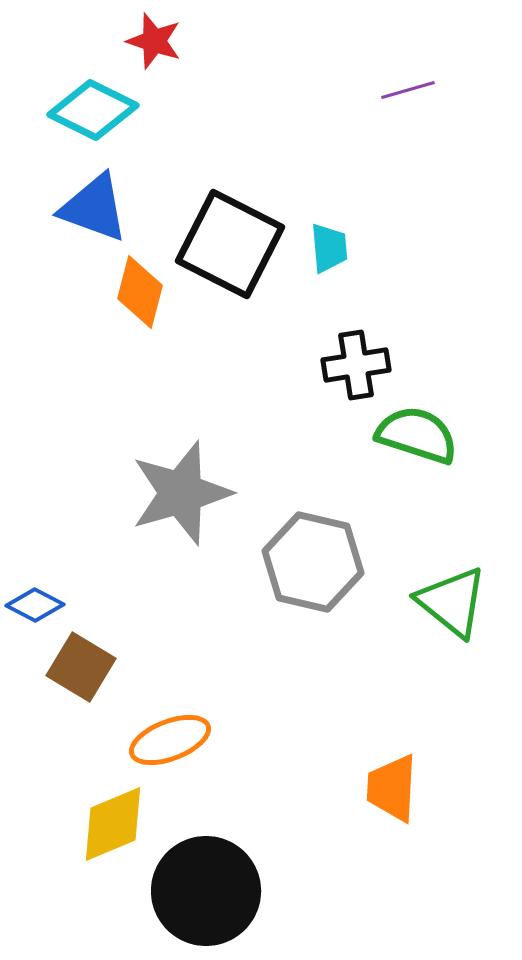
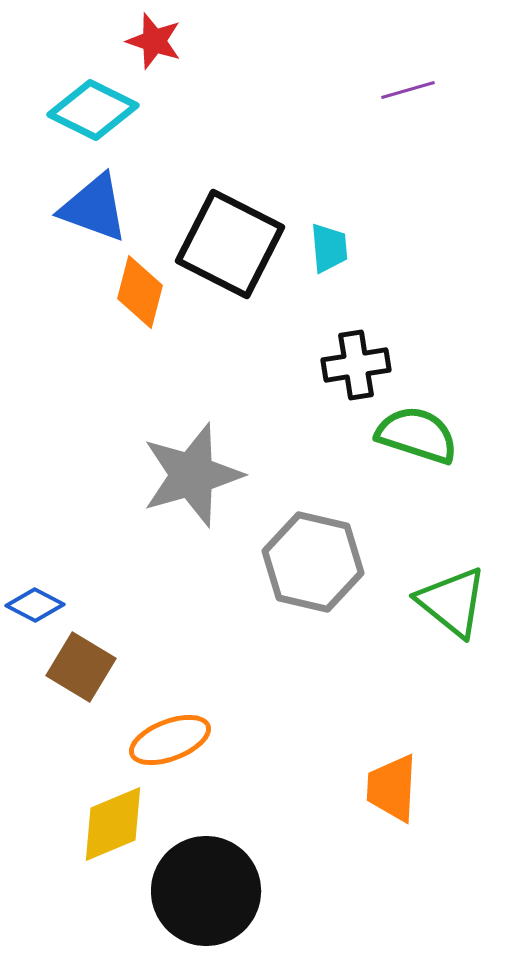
gray star: moved 11 px right, 18 px up
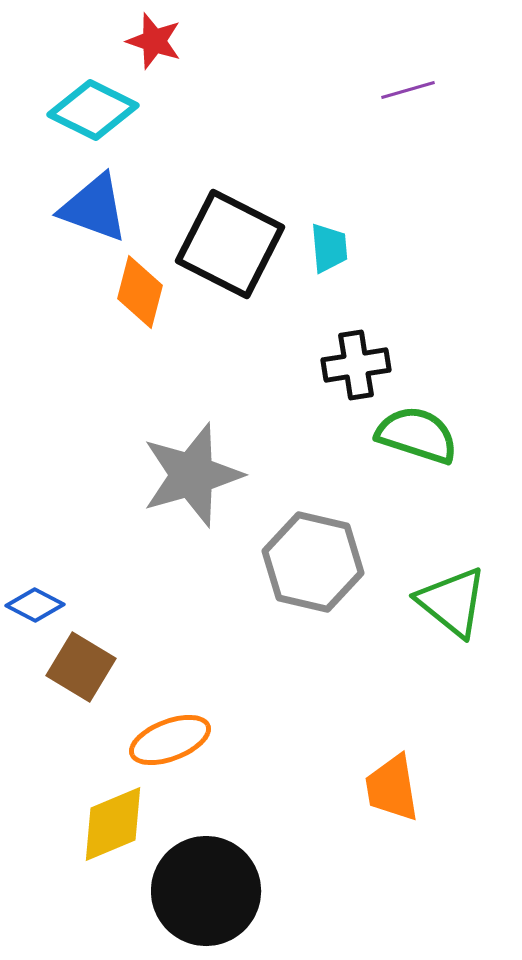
orange trapezoid: rotated 12 degrees counterclockwise
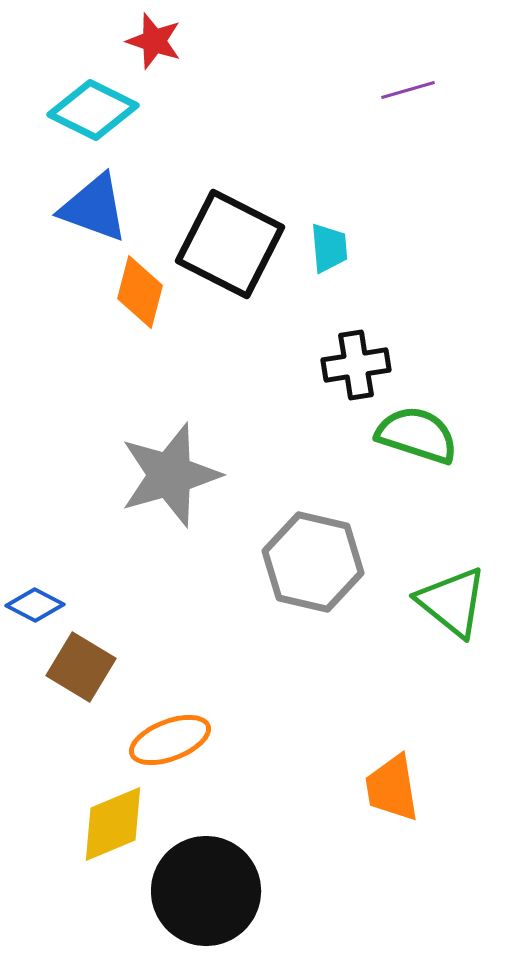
gray star: moved 22 px left
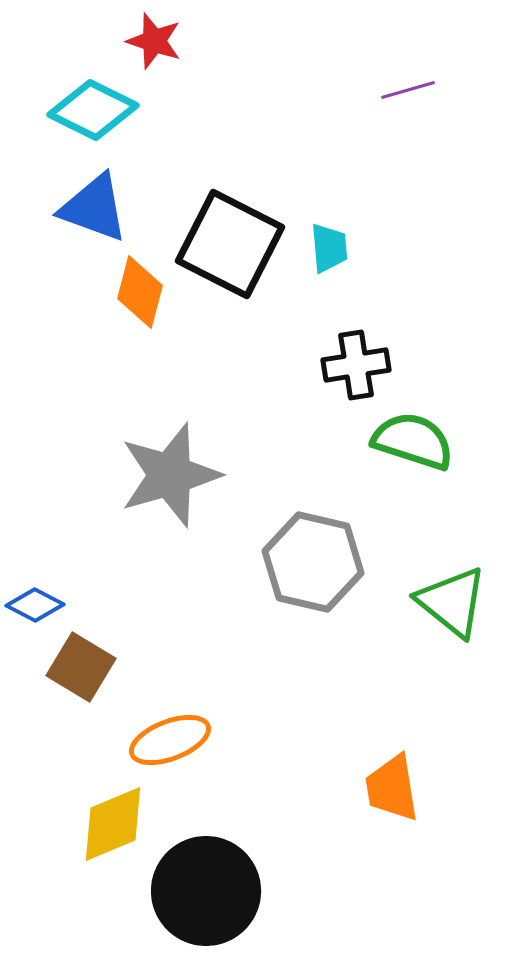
green semicircle: moved 4 px left, 6 px down
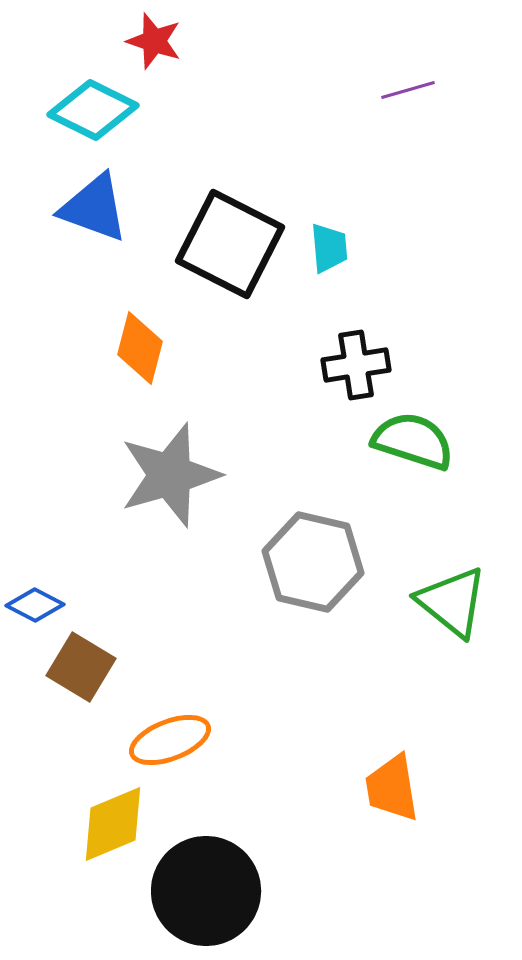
orange diamond: moved 56 px down
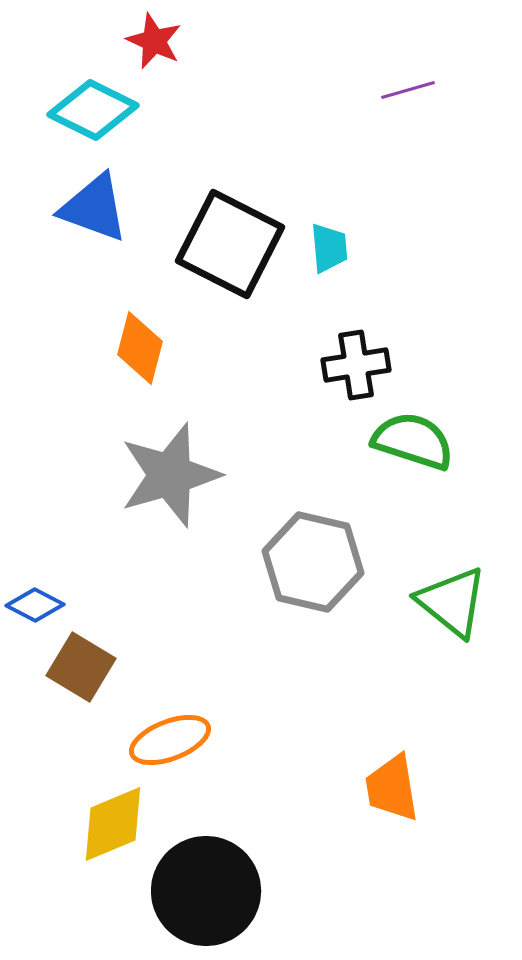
red star: rotated 6 degrees clockwise
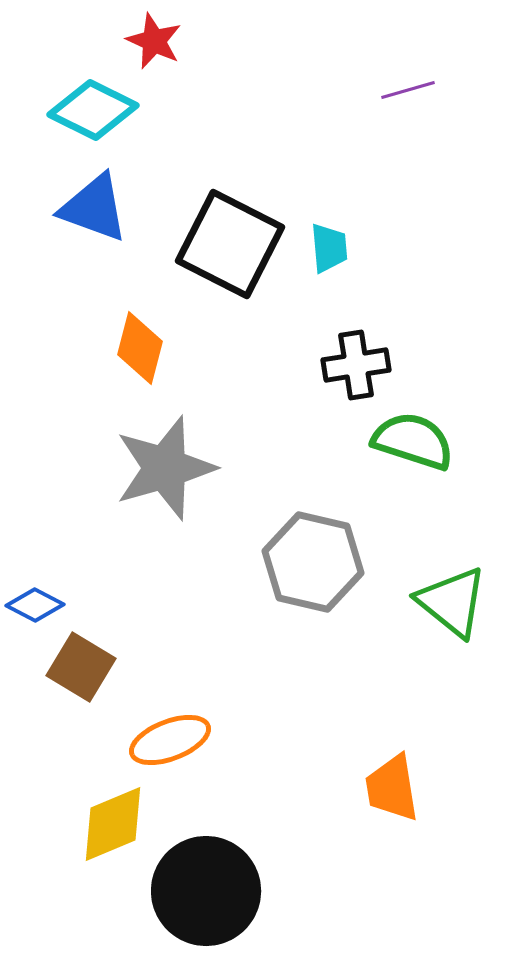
gray star: moved 5 px left, 7 px up
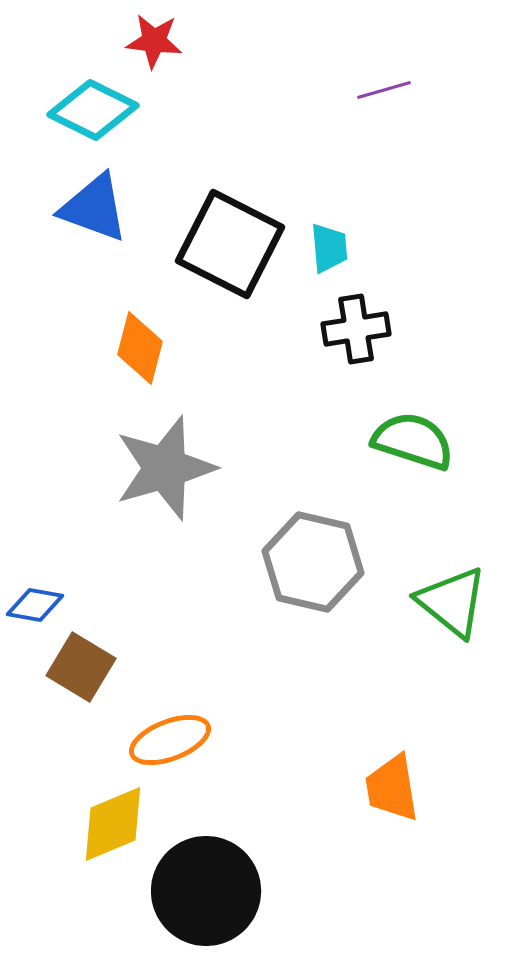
red star: rotated 18 degrees counterclockwise
purple line: moved 24 px left
black cross: moved 36 px up
blue diamond: rotated 18 degrees counterclockwise
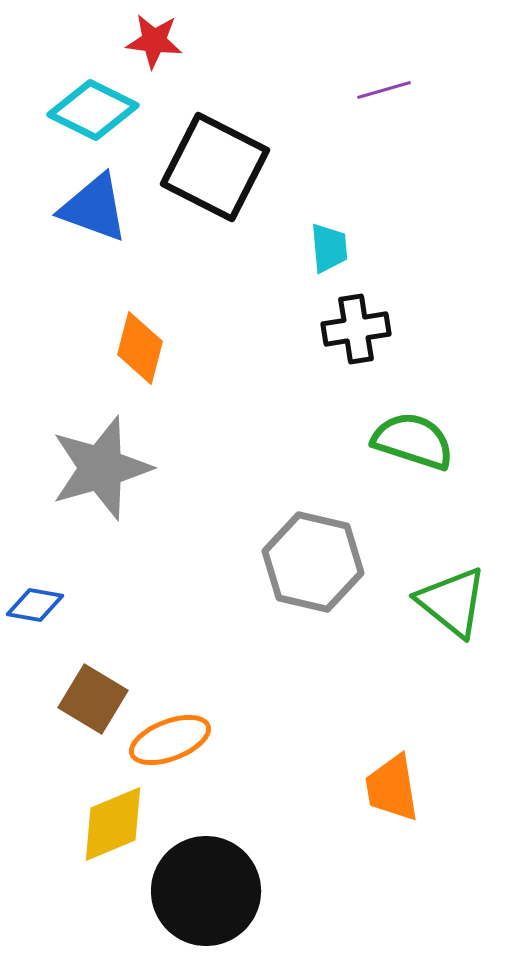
black square: moved 15 px left, 77 px up
gray star: moved 64 px left
brown square: moved 12 px right, 32 px down
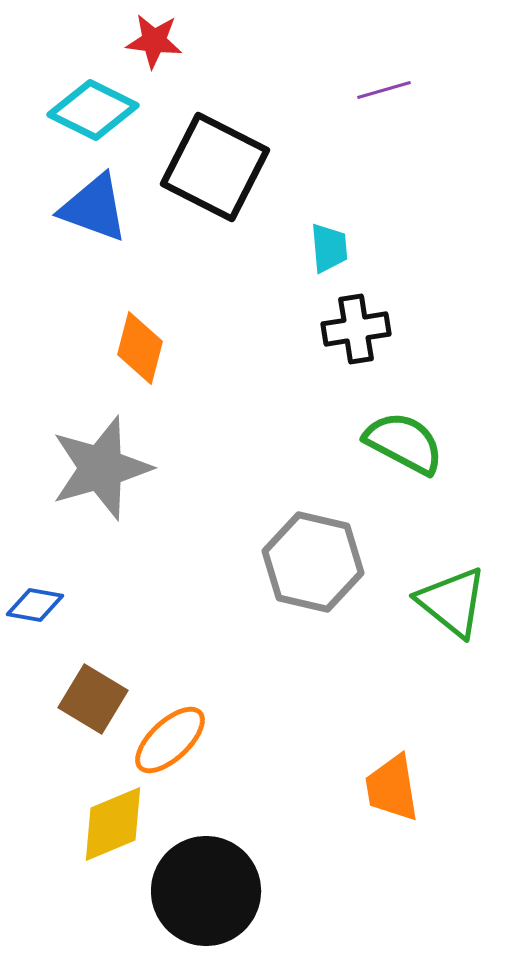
green semicircle: moved 9 px left, 2 px down; rotated 10 degrees clockwise
orange ellipse: rotated 22 degrees counterclockwise
